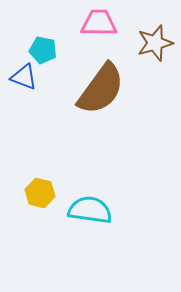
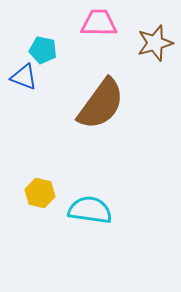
brown semicircle: moved 15 px down
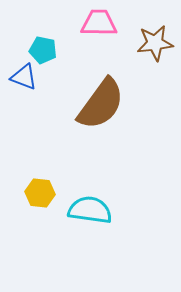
brown star: rotated 9 degrees clockwise
yellow hexagon: rotated 8 degrees counterclockwise
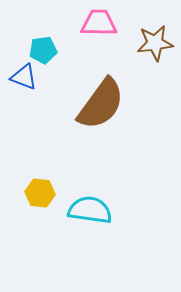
cyan pentagon: rotated 20 degrees counterclockwise
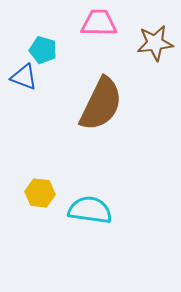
cyan pentagon: rotated 24 degrees clockwise
brown semicircle: rotated 10 degrees counterclockwise
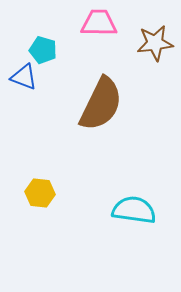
cyan semicircle: moved 44 px right
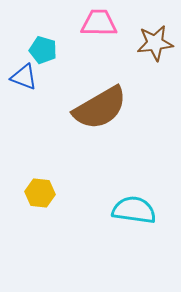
brown semicircle: moved 1 px left, 4 px down; rotated 34 degrees clockwise
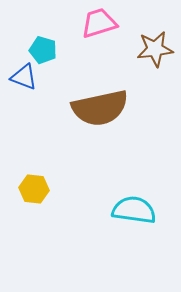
pink trapezoid: rotated 18 degrees counterclockwise
brown star: moved 6 px down
brown semicircle: rotated 18 degrees clockwise
yellow hexagon: moved 6 px left, 4 px up
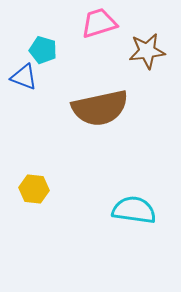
brown star: moved 8 px left, 2 px down
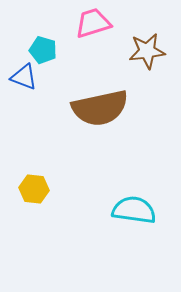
pink trapezoid: moved 6 px left
